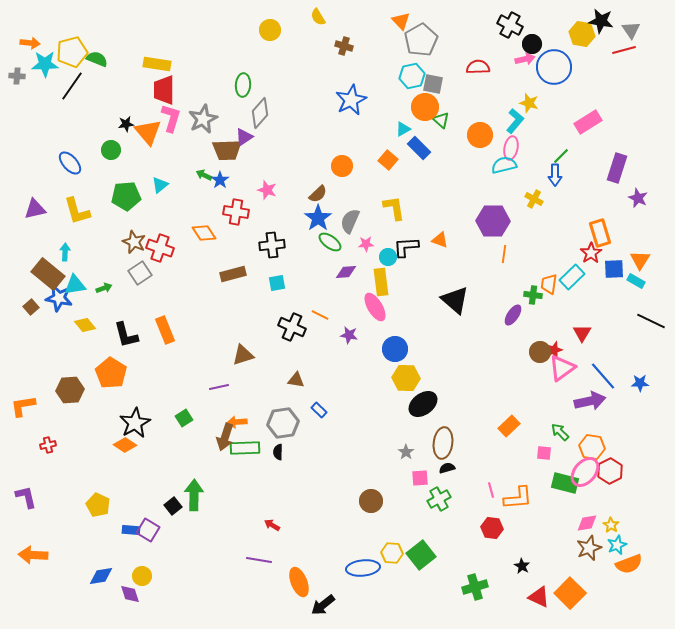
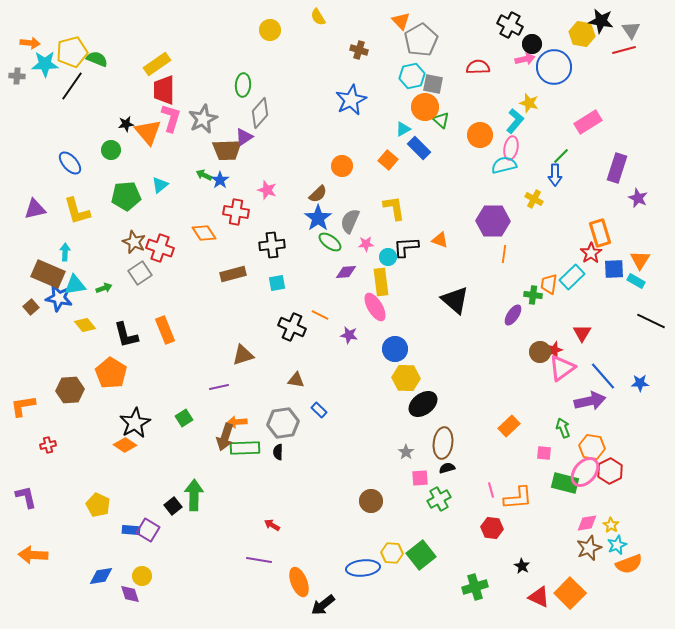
brown cross at (344, 46): moved 15 px right, 4 px down
yellow rectangle at (157, 64): rotated 44 degrees counterclockwise
brown rectangle at (48, 274): rotated 16 degrees counterclockwise
green arrow at (560, 432): moved 3 px right, 4 px up; rotated 24 degrees clockwise
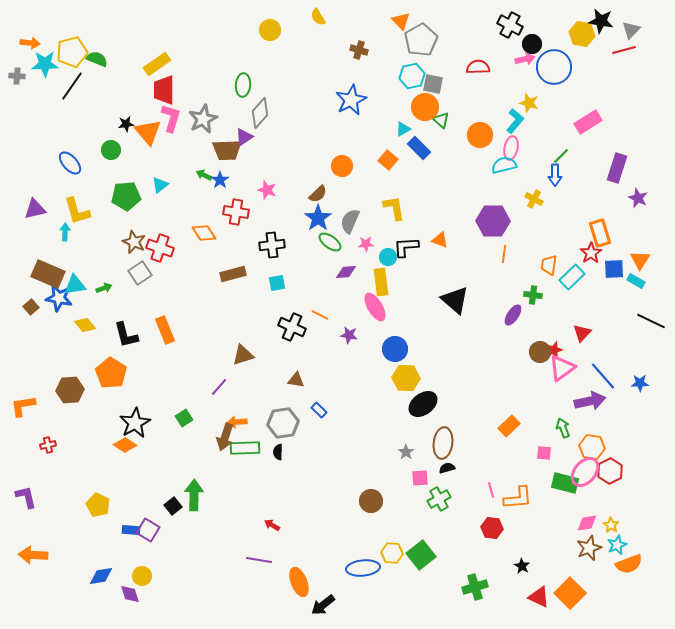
gray triangle at (631, 30): rotated 18 degrees clockwise
cyan arrow at (65, 252): moved 20 px up
orange trapezoid at (549, 284): moved 19 px up
red triangle at (582, 333): rotated 12 degrees clockwise
purple line at (219, 387): rotated 36 degrees counterclockwise
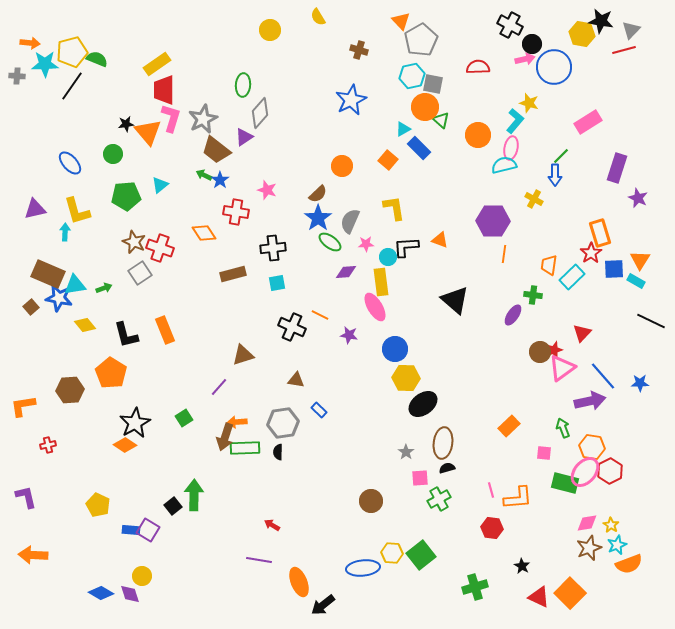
orange circle at (480, 135): moved 2 px left
green circle at (111, 150): moved 2 px right, 4 px down
brown trapezoid at (227, 150): moved 11 px left; rotated 40 degrees clockwise
black cross at (272, 245): moved 1 px right, 3 px down
blue diamond at (101, 576): moved 17 px down; rotated 40 degrees clockwise
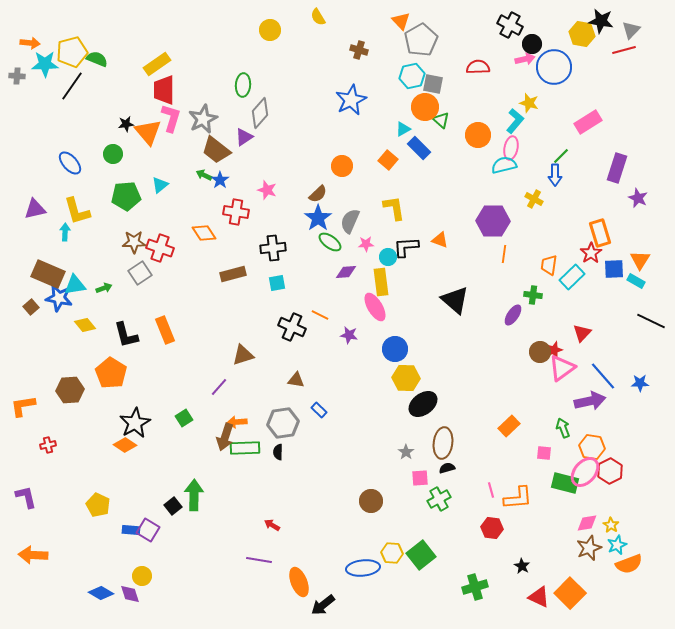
brown star at (134, 242): rotated 25 degrees counterclockwise
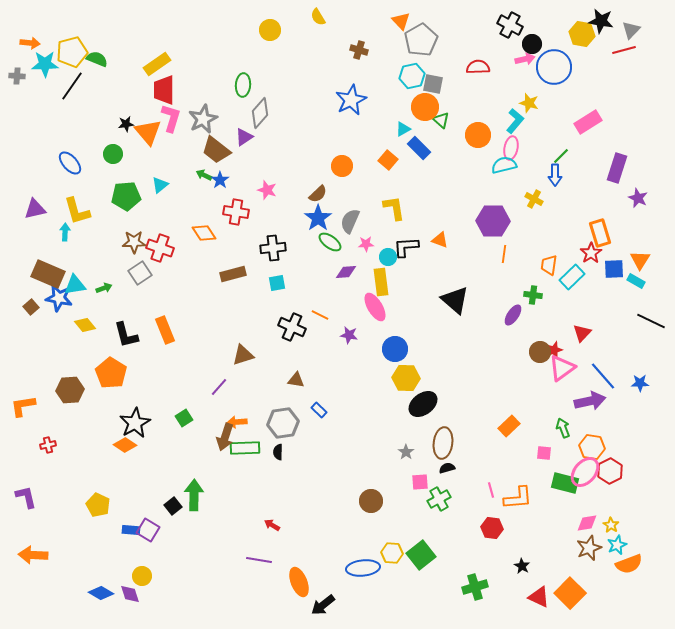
pink square at (420, 478): moved 4 px down
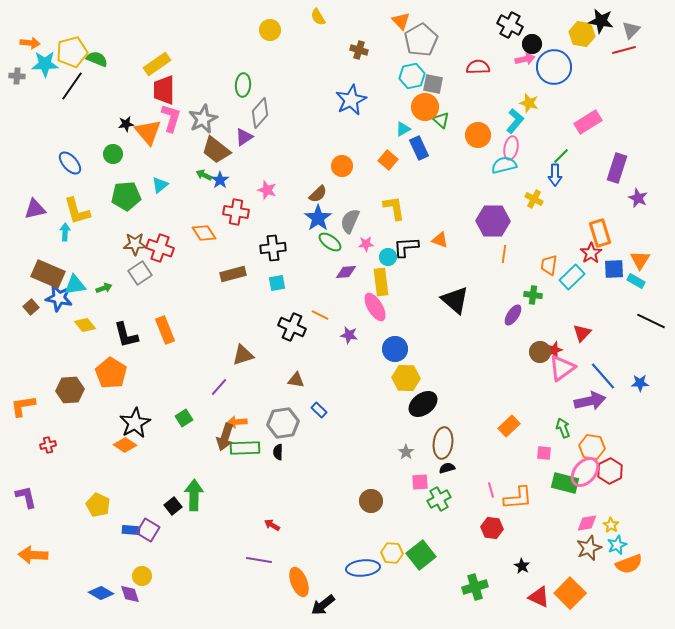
blue rectangle at (419, 148): rotated 20 degrees clockwise
brown star at (134, 242): moved 1 px right, 2 px down
